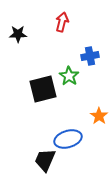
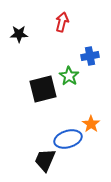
black star: moved 1 px right
orange star: moved 8 px left, 8 px down
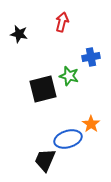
black star: rotated 12 degrees clockwise
blue cross: moved 1 px right, 1 px down
green star: rotated 18 degrees counterclockwise
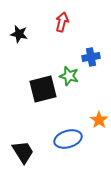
orange star: moved 8 px right, 4 px up
black trapezoid: moved 22 px left, 8 px up; rotated 125 degrees clockwise
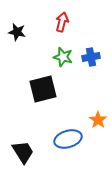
black star: moved 2 px left, 2 px up
green star: moved 6 px left, 19 px up
orange star: moved 1 px left
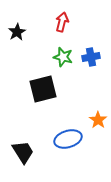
black star: rotated 30 degrees clockwise
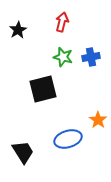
black star: moved 1 px right, 2 px up
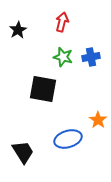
black square: rotated 24 degrees clockwise
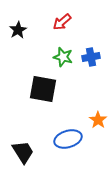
red arrow: rotated 144 degrees counterclockwise
